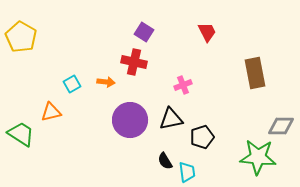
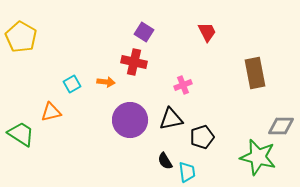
green star: rotated 9 degrees clockwise
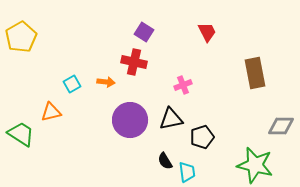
yellow pentagon: rotated 12 degrees clockwise
green star: moved 3 px left, 8 px down
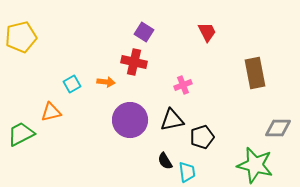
yellow pentagon: rotated 16 degrees clockwise
black triangle: moved 1 px right, 1 px down
gray diamond: moved 3 px left, 2 px down
green trapezoid: rotated 60 degrees counterclockwise
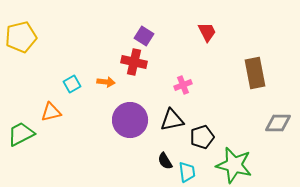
purple square: moved 4 px down
gray diamond: moved 5 px up
green star: moved 21 px left
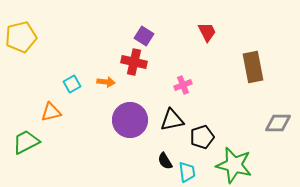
brown rectangle: moved 2 px left, 6 px up
green trapezoid: moved 5 px right, 8 px down
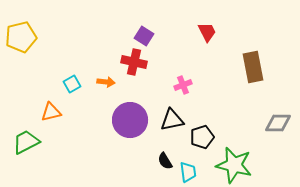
cyan trapezoid: moved 1 px right
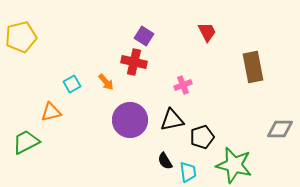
orange arrow: rotated 42 degrees clockwise
gray diamond: moved 2 px right, 6 px down
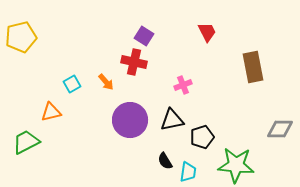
green star: moved 2 px right; rotated 9 degrees counterclockwise
cyan trapezoid: rotated 15 degrees clockwise
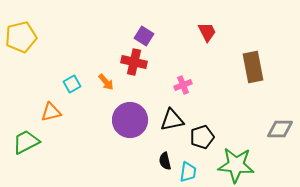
black semicircle: rotated 18 degrees clockwise
